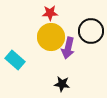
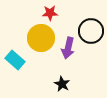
yellow circle: moved 10 px left, 1 px down
black star: rotated 21 degrees clockwise
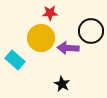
purple arrow: rotated 80 degrees clockwise
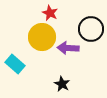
red star: rotated 28 degrees clockwise
black circle: moved 2 px up
yellow circle: moved 1 px right, 1 px up
cyan rectangle: moved 4 px down
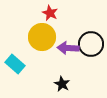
black circle: moved 15 px down
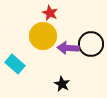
yellow circle: moved 1 px right, 1 px up
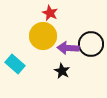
black star: moved 13 px up
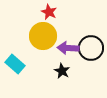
red star: moved 1 px left, 1 px up
black circle: moved 4 px down
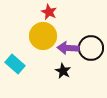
black star: moved 1 px right
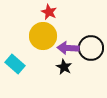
black star: moved 1 px right, 4 px up
